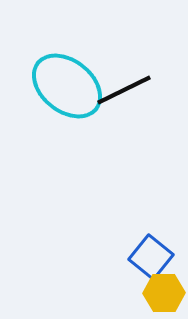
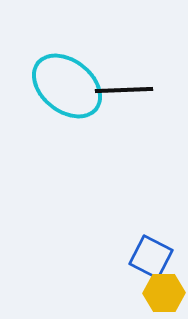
black line: rotated 24 degrees clockwise
blue square: rotated 12 degrees counterclockwise
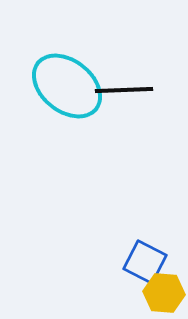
blue square: moved 6 px left, 5 px down
yellow hexagon: rotated 6 degrees clockwise
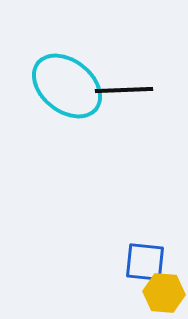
blue square: rotated 21 degrees counterclockwise
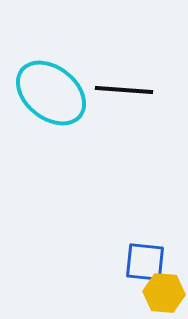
cyan ellipse: moved 16 px left, 7 px down
black line: rotated 6 degrees clockwise
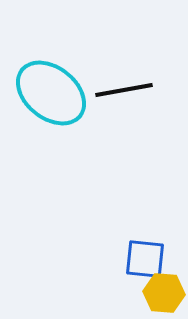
black line: rotated 14 degrees counterclockwise
blue square: moved 3 px up
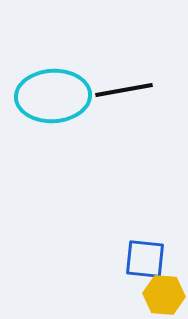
cyan ellipse: moved 2 px right, 3 px down; rotated 42 degrees counterclockwise
yellow hexagon: moved 2 px down
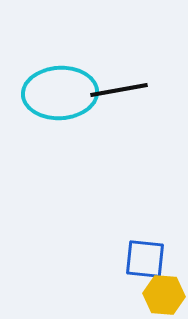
black line: moved 5 px left
cyan ellipse: moved 7 px right, 3 px up
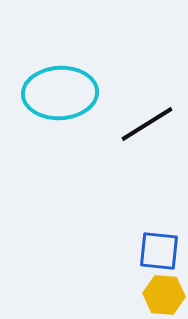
black line: moved 28 px right, 34 px down; rotated 22 degrees counterclockwise
blue square: moved 14 px right, 8 px up
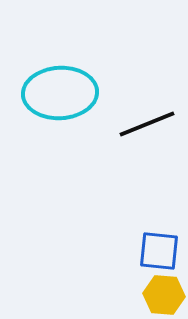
black line: rotated 10 degrees clockwise
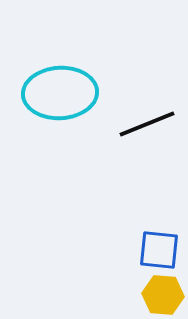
blue square: moved 1 px up
yellow hexagon: moved 1 px left
